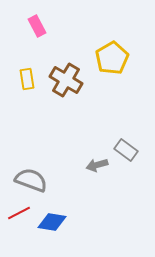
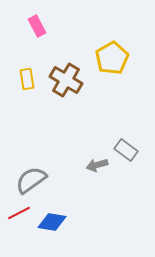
gray semicircle: rotated 56 degrees counterclockwise
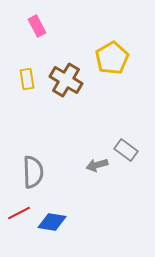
gray semicircle: moved 2 px right, 8 px up; rotated 124 degrees clockwise
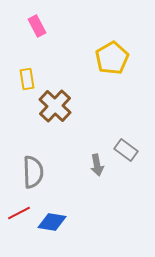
brown cross: moved 11 px left, 26 px down; rotated 12 degrees clockwise
gray arrow: rotated 85 degrees counterclockwise
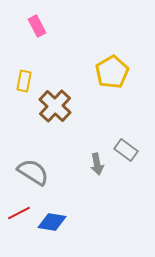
yellow pentagon: moved 14 px down
yellow rectangle: moved 3 px left, 2 px down; rotated 20 degrees clockwise
gray arrow: moved 1 px up
gray semicircle: rotated 56 degrees counterclockwise
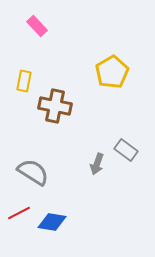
pink rectangle: rotated 15 degrees counterclockwise
brown cross: rotated 32 degrees counterclockwise
gray arrow: rotated 30 degrees clockwise
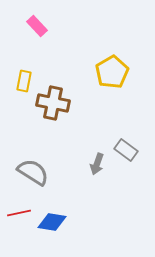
brown cross: moved 2 px left, 3 px up
red line: rotated 15 degrees clockwise
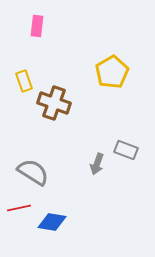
pink rectangle: rotated 50 degrees clockwise
yellow rectangle: rotated 30 degrees counterclockwise
brown cross: moved 1 px right; rotated 8 degrees clockwise
gray rectangle: rotated 15 degrees counterclockwise
red line: moved 5 px up
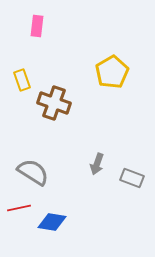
yellow rectangle: moved 2 px left, 1 px up
gray rectangle: moved 6 px right, 28 px down
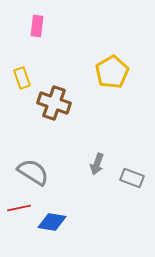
yellow rectangle: moved 2 px up
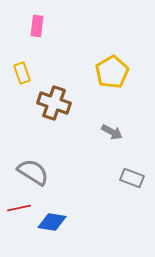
yellow rectangle: moved 5 px up
gray arrow: moved 15 px right, 32 px up; rotated 80 degrees counterclockwise
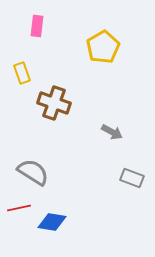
yellow pentagon: moved 9 px left, 25 px up
